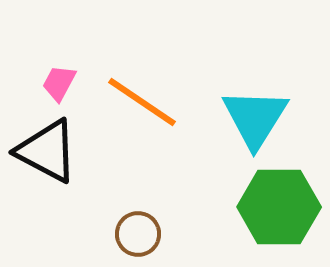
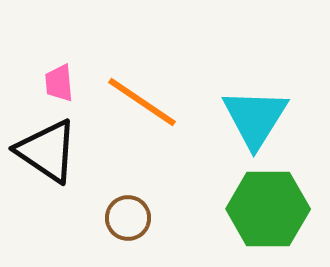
pink trapezoid: rotated 33 degrees counterclockwise
black triangle: rotated 6 degrees clockwise
green hexagon: moved 11 px left, 2 px down
brown circle: moved 10 px left, 16 px up
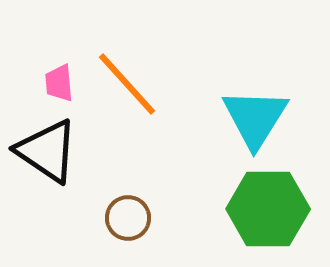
orange line: moved 15 px left, 18 px up; rotated 14 degrees clockwise
